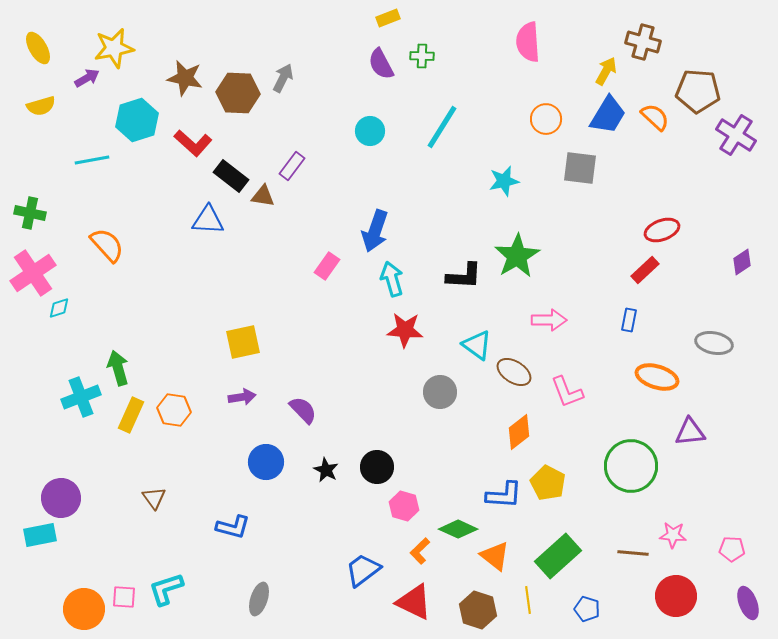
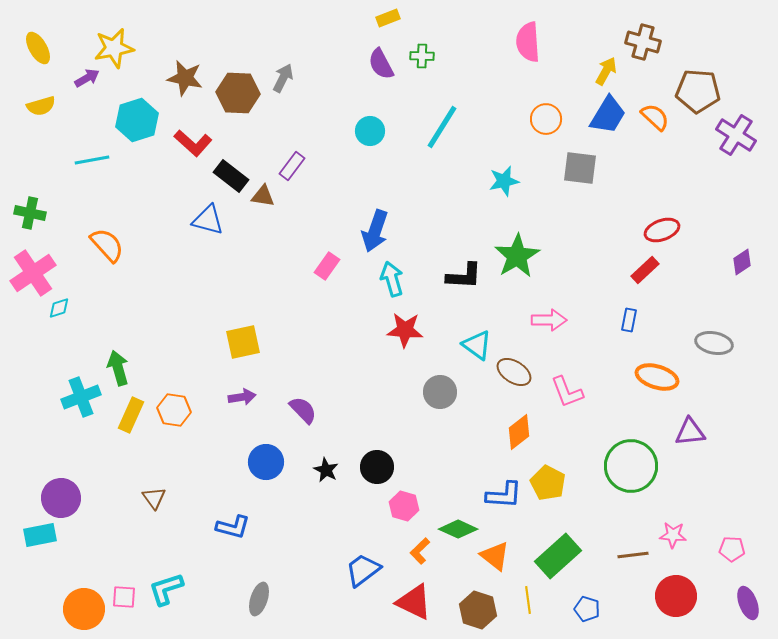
blue triangle at (208, 220): rotated 12 degrees clockwise
brown line at (633, 553): moved 2 px down; rotated 12 degrees counterclockwise
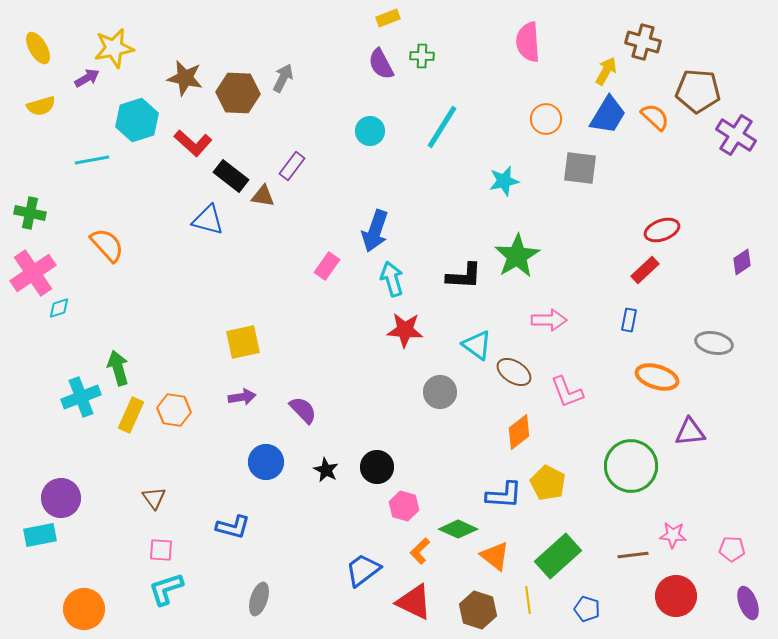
pink square at (124, 597): moved 37 px right, 47 px up
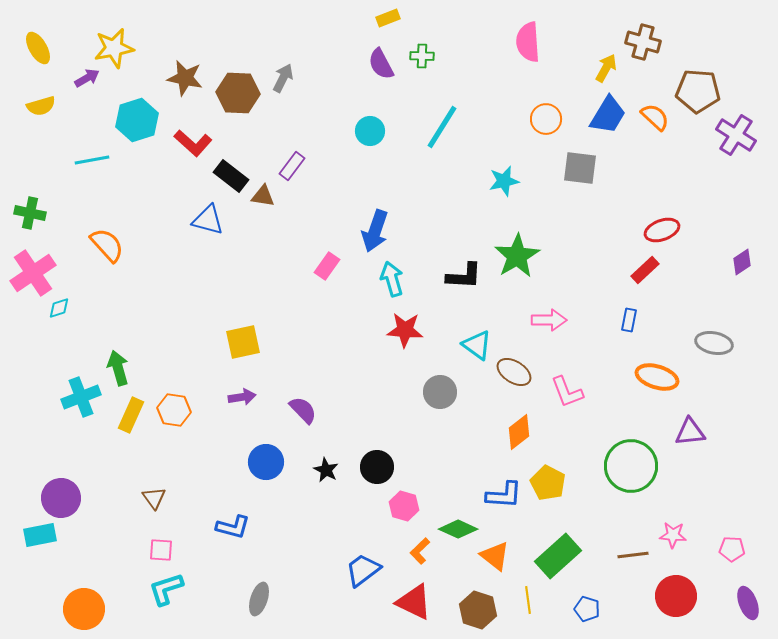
yellow arrow at (606, 71): moved 3 px up
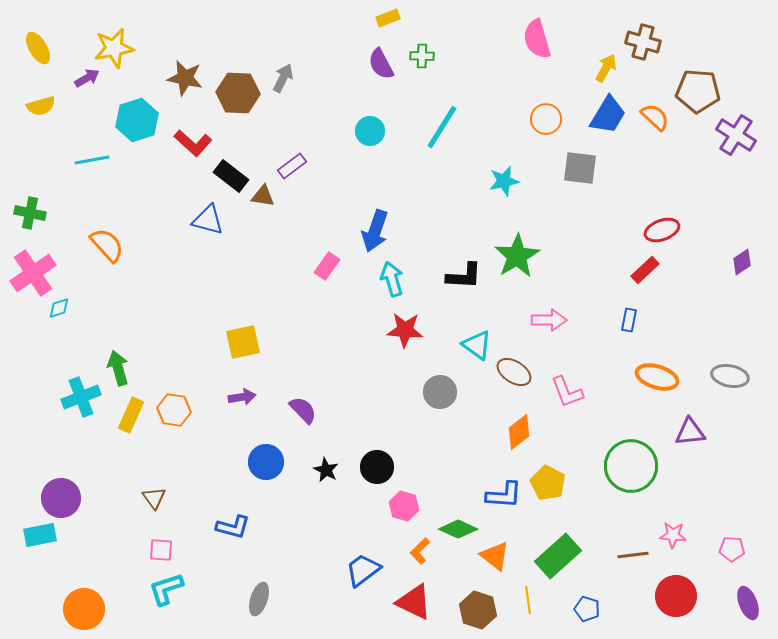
pink semicircle at (528, 42): moved 9 px right, 3 px up; rotated 12 degrees counterclockwise
purple rectangle at (292, 166): rotated 16 degrees clockwise
gray ellipse at (714, 343): moved 16 px right, 33 px down
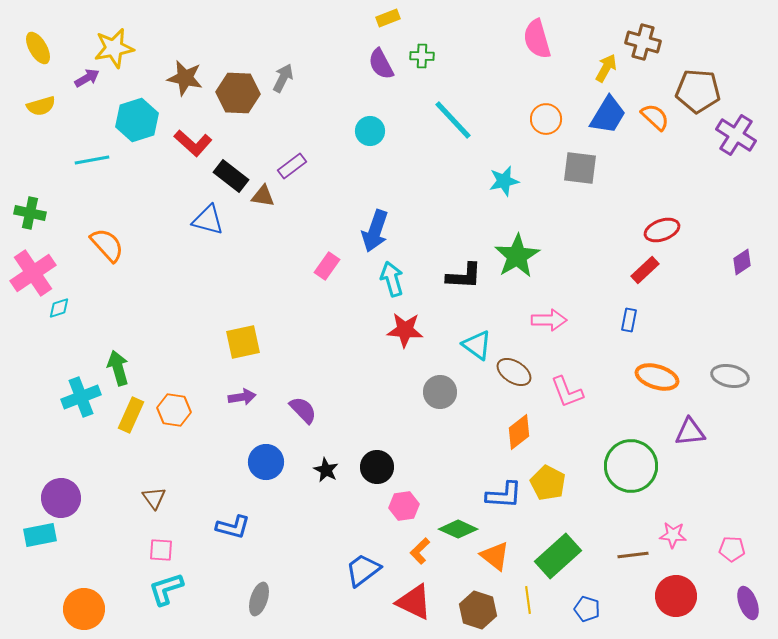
cyan line at (442, 127): moved 11 px right, 7 px up; rotated 75 degrees counterclockwise
pink hexagon at (404, 506): rotated 24 degrees counterclockwise
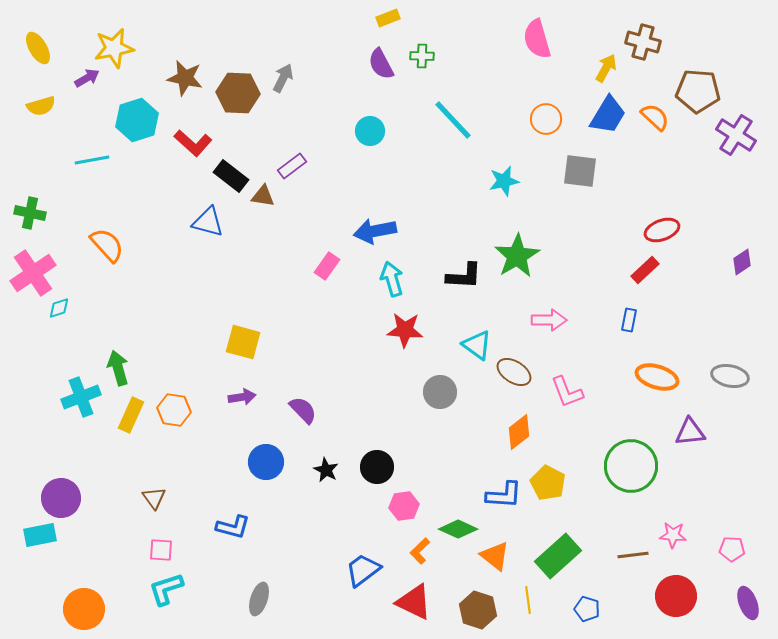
gray square at (580, 168): moved 3 px down
blue triangle at (208, 220): moved 2 px down
blue arrow at (375, 231): rotated 60 degrees clockwise
yellow square at (243, 342): rotated 27 degrees clockwise
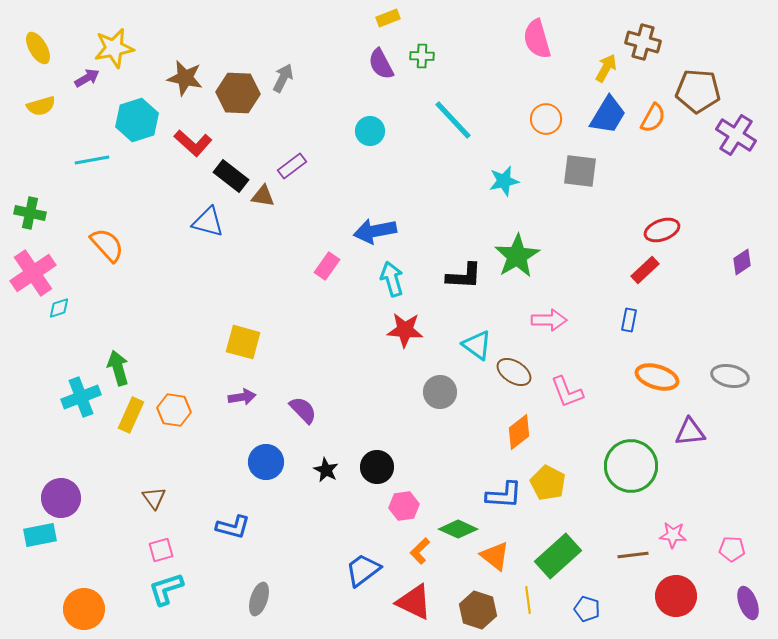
orange semicircle at (655, 117): moved 2 px left, 1 px down; rotated 76 degrees clockwise
pink square at (161, 550): rotated 20 degrees counterclockwise
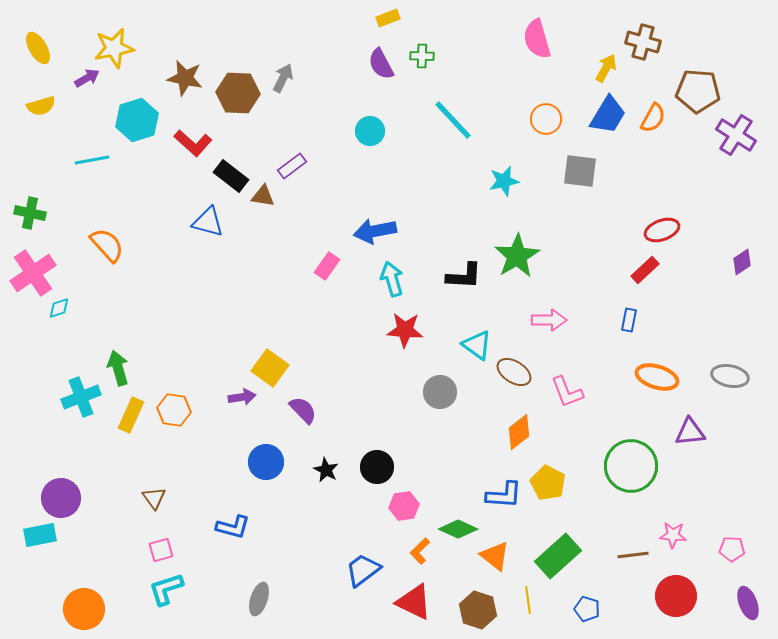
yellow square at (243, 342): moved 27 px right, 26 px down; rotated 21 degrees clockwise
